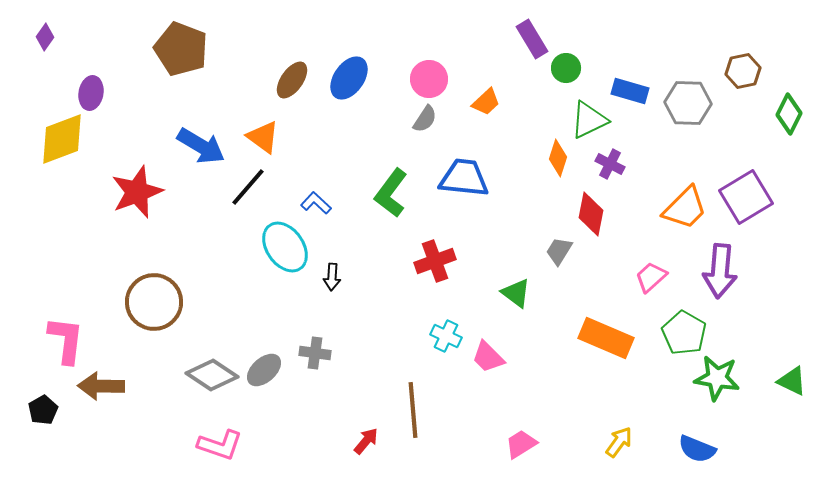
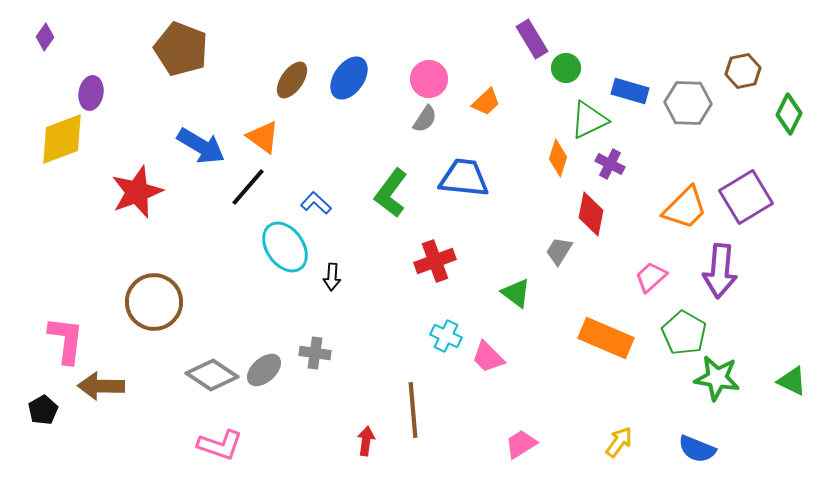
red arrow at (366, 441): rotated 32 degrees counterclockwise
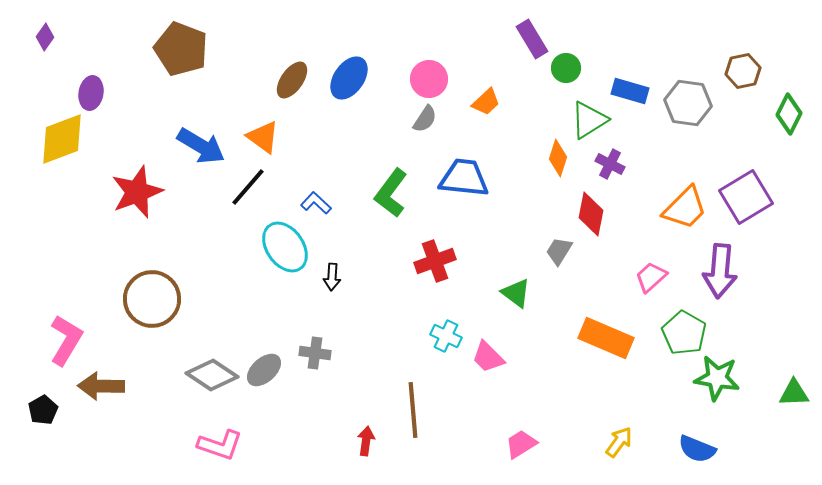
gray hexagon at (688, 103): rotated 6 degrees clockwise
green triangle at (589, 120): rotated 6 degrees counterclockwise
brown circle at (154, 302): moved 2 px left, 3 px up
pink L-shape at (66, 340): rotated 24 degrees clockwise
green triangle at (792, 381): moved 2 px right, 12 px down; rotated 28 degrees counterclockwise
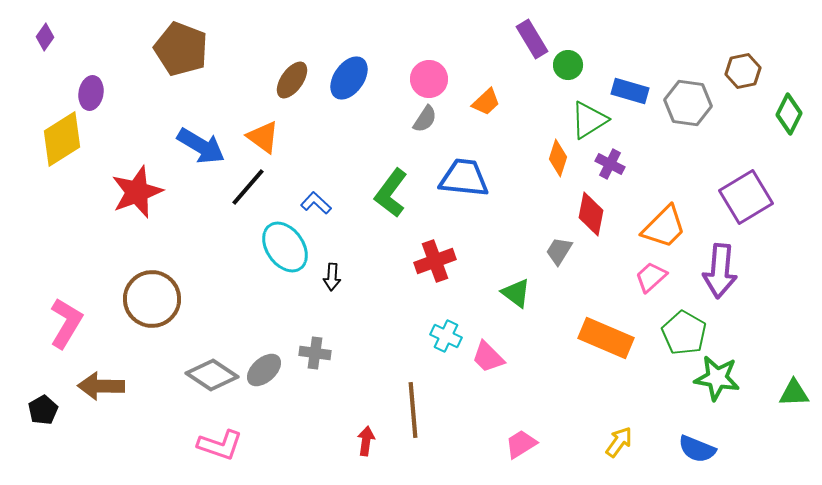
green circle at (566, 68): moved 2 px right, 3 px up
yellow diamond at (62, 139): rotated 12 degrees counterclockwise
orange trapezoid at (685, 208): moved 21 px left, 19 px down
pink L-shape at (66, 340): moved 17 px up
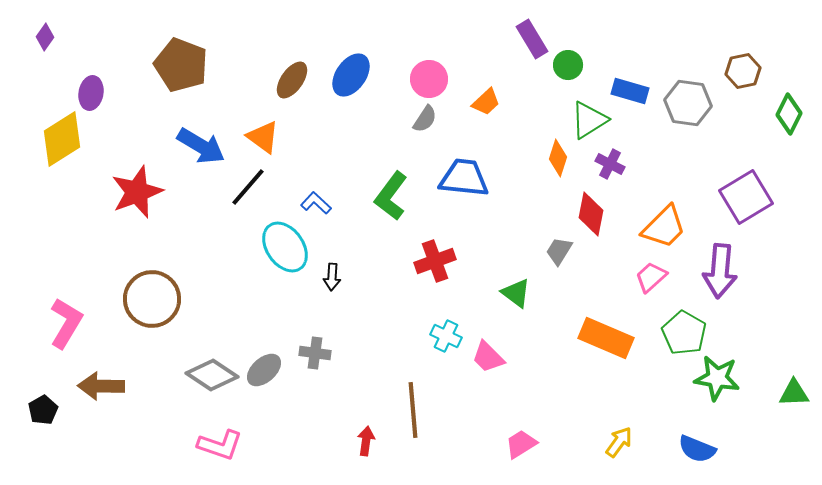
brown pentagon at (181, 49): moved 16 px down
blue ellipse at (349, 78): moved 2 px right, 3 px up
green L-shape at (391, 193): moved 3 px down
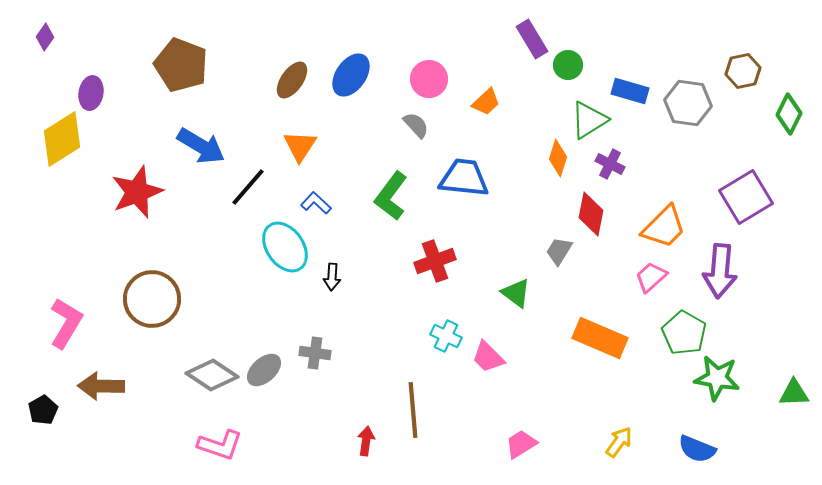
gray semicircle at (425, 119): moved 9 px left, 6 px down; rotated 76 degrees counterclockwise
orange triangle at (263, 137): moved 37 px right, 9 px down; rotated 27 degrees clockwise
orange rectangle at (606, 338): moved 6 px left
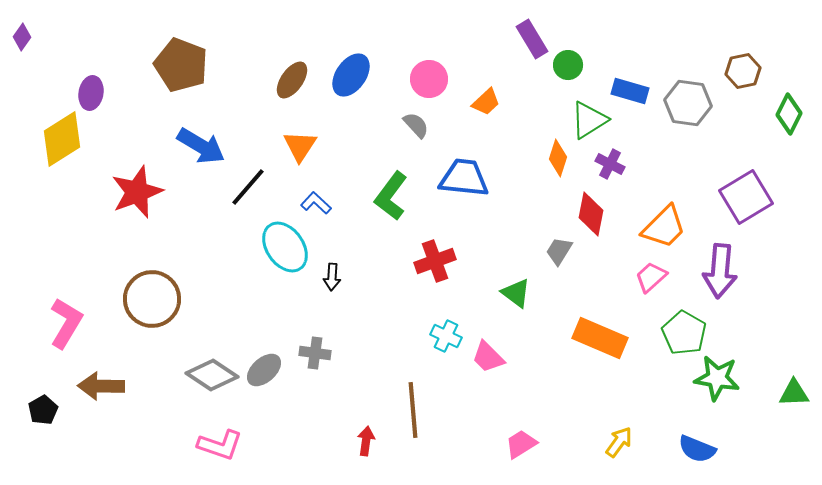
purple diamond at (45, 37): moved 23 px left
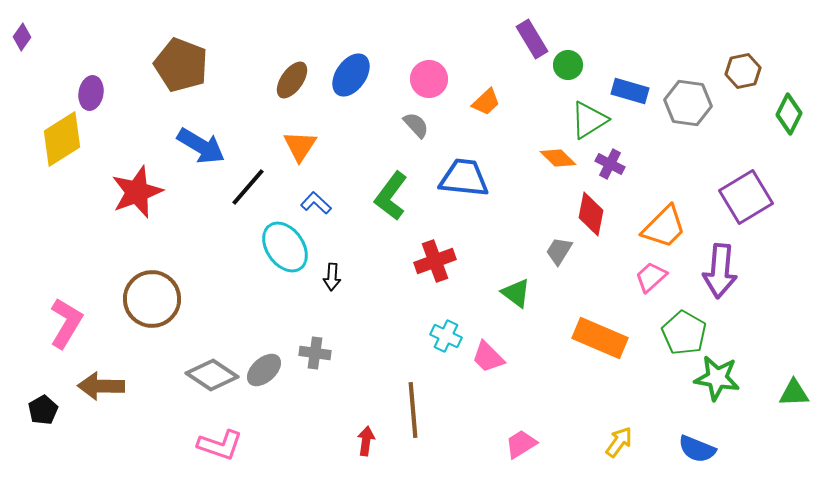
orange diamond at (558, 158): rotated 63 degrees counterclockwise
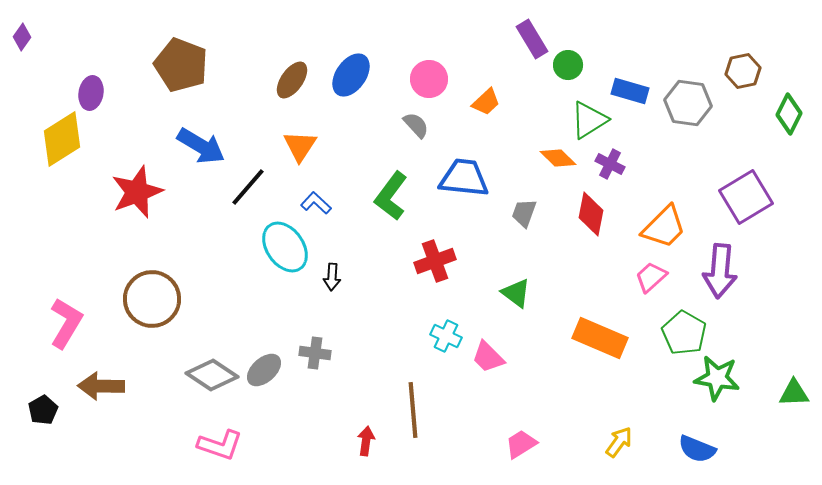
gray trapezoid at (559, 251): moved 35 px left, 38 px up; rotated 12 degrees counterclockwise
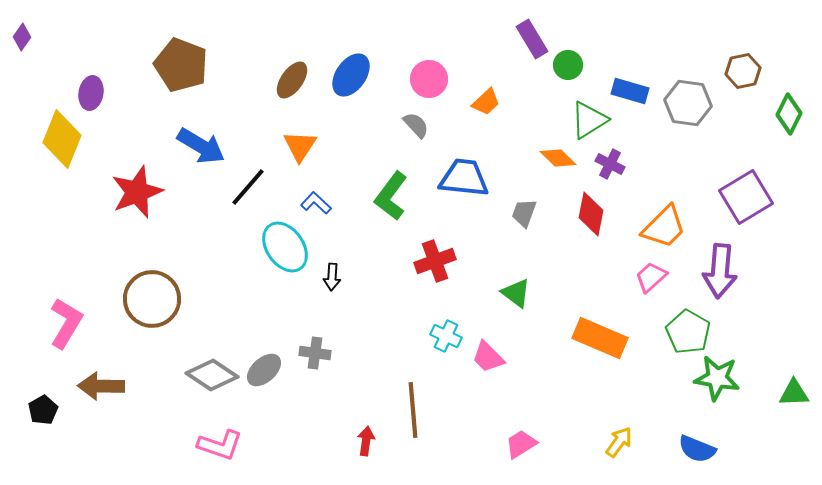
yellow diamond at (62, 139): rotated 36 degrees counterclockwise
green pentagon at (684, 333): moved 4 px right, 1 px up
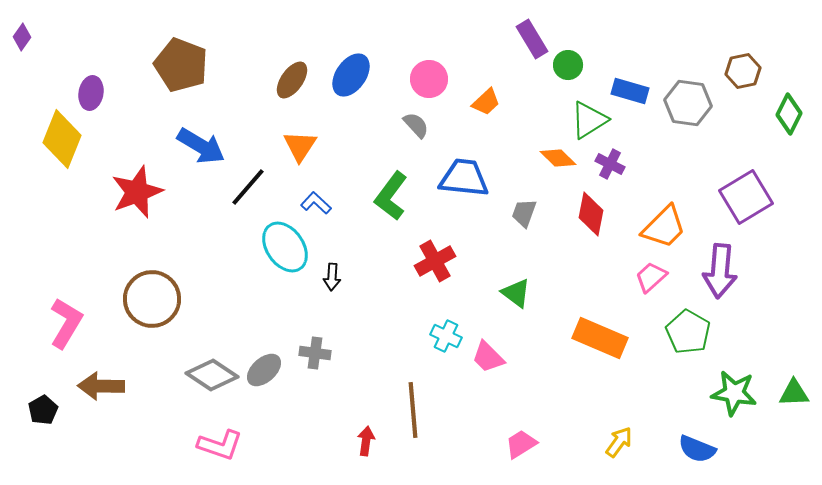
red cross at (435, 261): rotated 9 degrees counterclockwise
green star at (717, 378): moved 17 px right, 15 px down
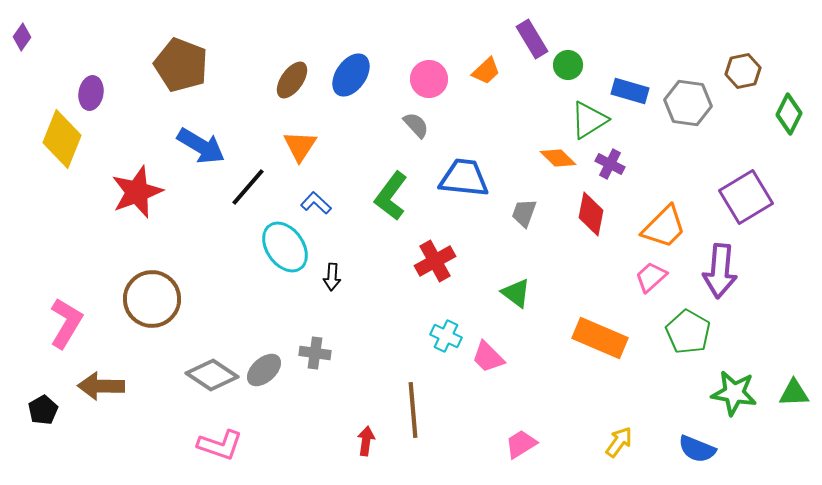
orange trapezoid at (486, 102): moved 31 px up
